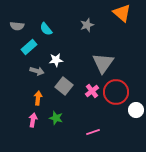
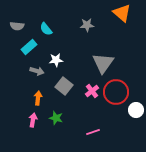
gray star: rotated 16 degrees clockwise
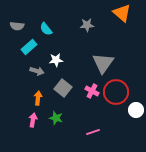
gray square: moved 1 px left, 2 px down
pink cross: rotated 24 degrees counterclockwise
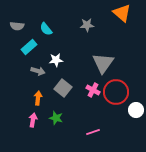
gray arrow: moved 1 px right
pink cross: moved 1 px right, 1 px up
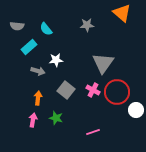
gray square: moved 3 px right, 2 px down
red circle: moved 1 px right
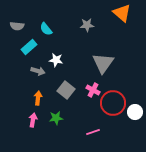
white star: rotated 16 degrees clockwise
red circle: moved 4 px left, 11 px down
white circle: moved 1 px left, 2 px down
green star: rotated 24 degrees counterclockwise
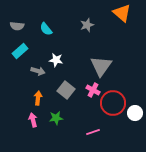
gray star: rotated 16 degrees counterclockwise
cyan rectangle: moved 9 px left, 4 px down
gray triangle: moved 2 px left, 3 px down
white circle: moved 1 px down
pink arrow: rotated 24 degrees counterclockwise
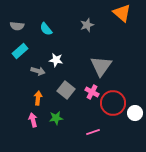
pink cross: moved 1 px left, 2 px down
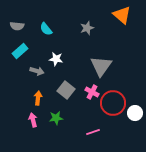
orange triangle: moved 2 px down
gray star: moved 3 px down
white star: moved 1 px up
gray arrow: moved 1 px left
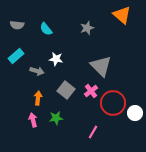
gray semicircle: moved 1 px up
cyan rectangle: moved 4 px left, 5 px down
gray triangle: rotated 20 degrees counterclockwise
pink cross: moved 1 px left, 1 px up; rotated 24 degrees clockwise
pink line: rotated 40 degrees counterclockwise
